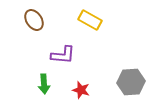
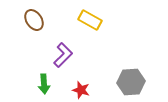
purple L-shape: rotated 50 degrees counterclockwise
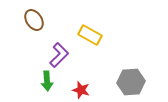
yellow rectangle: moved 15 px down
purple L-shape: moved 4 px left
green arrow: moved 3 px right, 3 px up
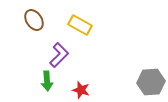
yellow rectangle: moved 10 px left, 10 px up
gray hexagon: moved 20 px right
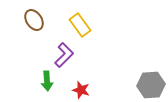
yellow rectangle: rotated 25 degrees clockwise
purple L-shape: moved 5 px right
gray hexagon: moved 3 px down
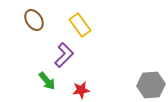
green arrow: rotated 36 degrees counterclockwise
red star: rotated 24 degrees counterclockwise
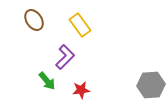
purple L-shape: moved 1 px right, 2 px down
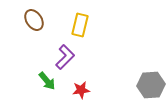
yellow rectangle: rotated 50 degrees clockwise
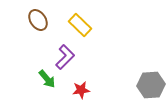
brown ellipse: moved 4 px right
yellow rectangle: rotated 60 degrees counterclockwise
green arrow: moved 2 px up
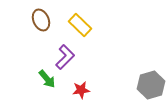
brown ellipse: moved 3 px right; rotated 10 degrees clockwise
gray hexagon: rotated 12 degrees counterclockwise
